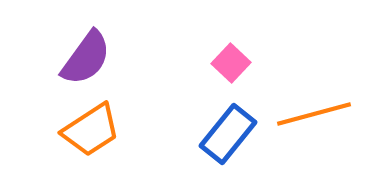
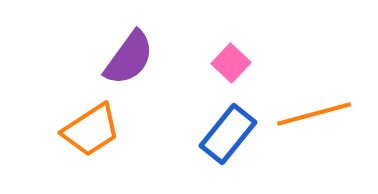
purple semicircle: moved 43 px right
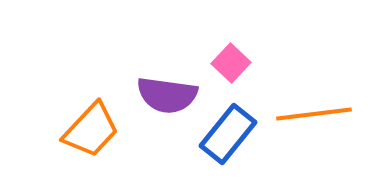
purple semicircle: moved 38 px right, 37 px down; rotated 62 degrees clockwise
orange line: rotated 8 degrees clockwise
orange trapezoid: rotated 14 degrees counterclockwise
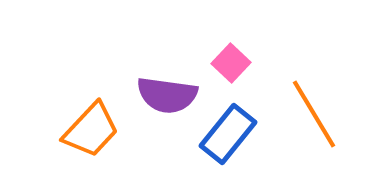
orange line: rotated 66 degrees clockwise
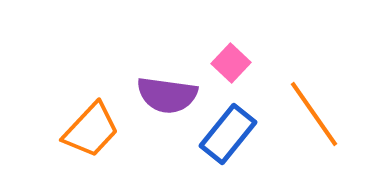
orange line: rotated 4 degrees counterclockwise
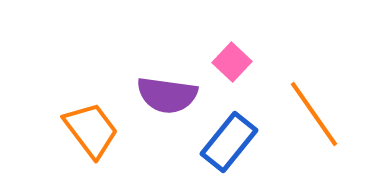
pink square: moved 1 px right, 1 px up
orange trapezoid: rotated 80 degrees counterclockwise
blue rectangle: moved 1 px right, 8 px down
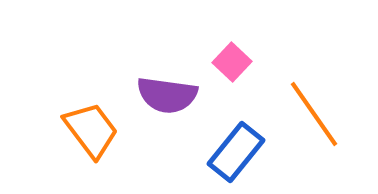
blue rectangle: moved 7 px right, 10 px down
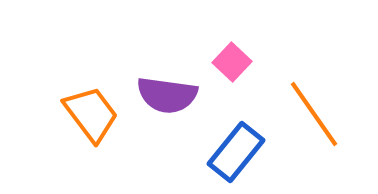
orange trapezoid: moved 16 px up
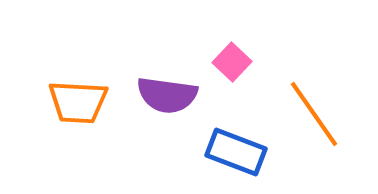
orange trapezoid: moved 13 px left, 12 px up; rotated 130 degrees clockwise
blue rectangle: rotated 72 degrees clockwise
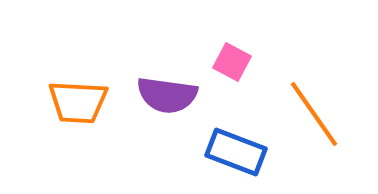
pink square: rotated 15 degrees counterclockwise
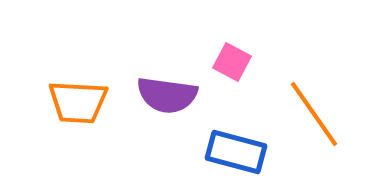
blue rectangle: rotated 6 degrees counterclockwise
